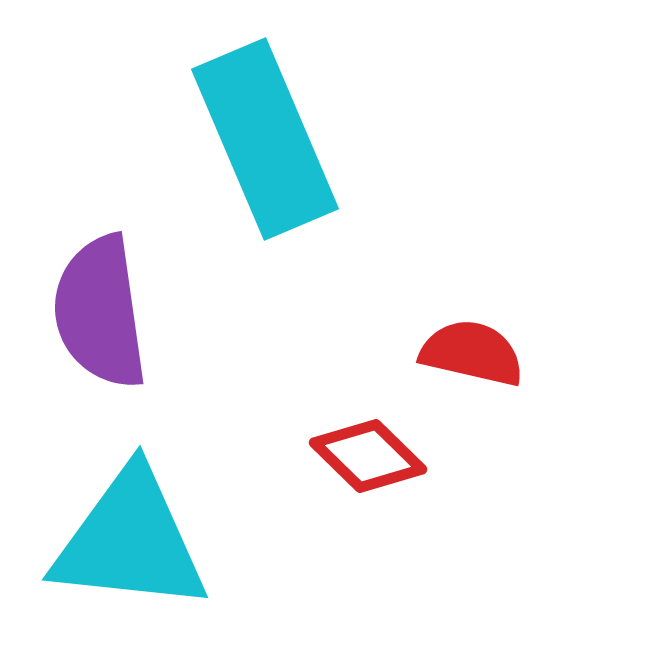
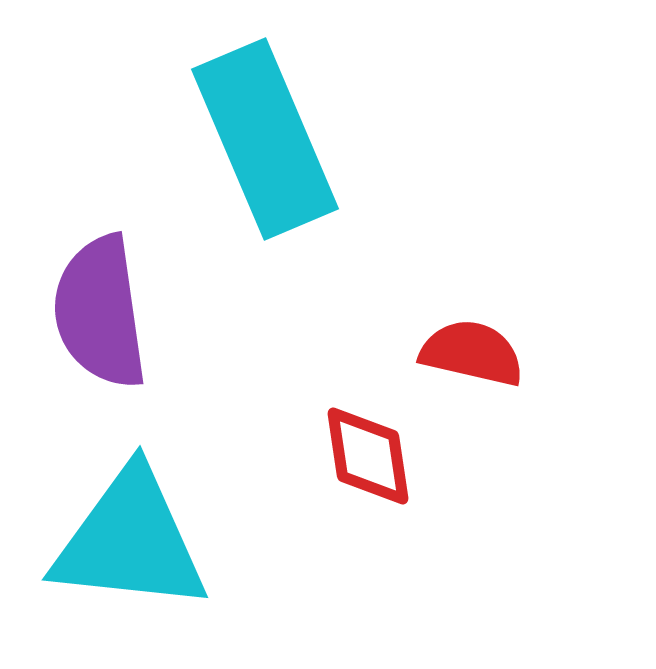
red diamond: rotated 37 degrees clockwise
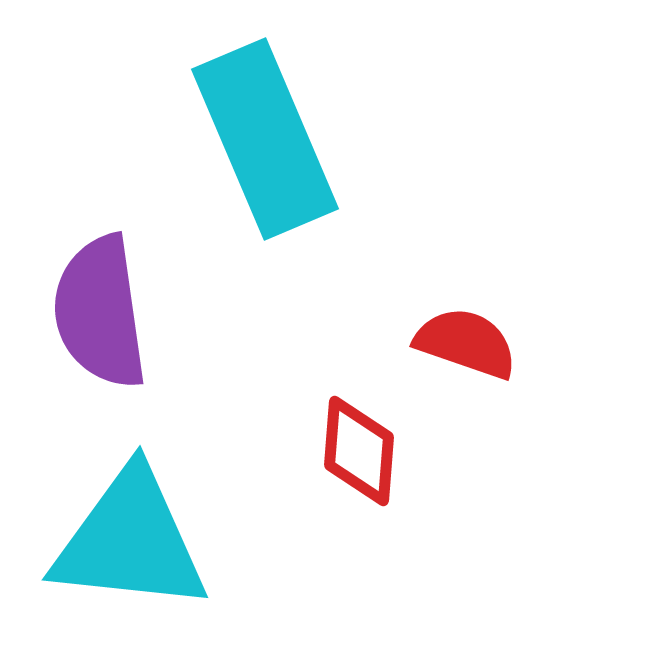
red semicircle: moved 6 px left, 10 px up; rotated 6 degrees clockwise
red diamond: moved 9 px left, 5 px up; rotated 13 degrees clockwise
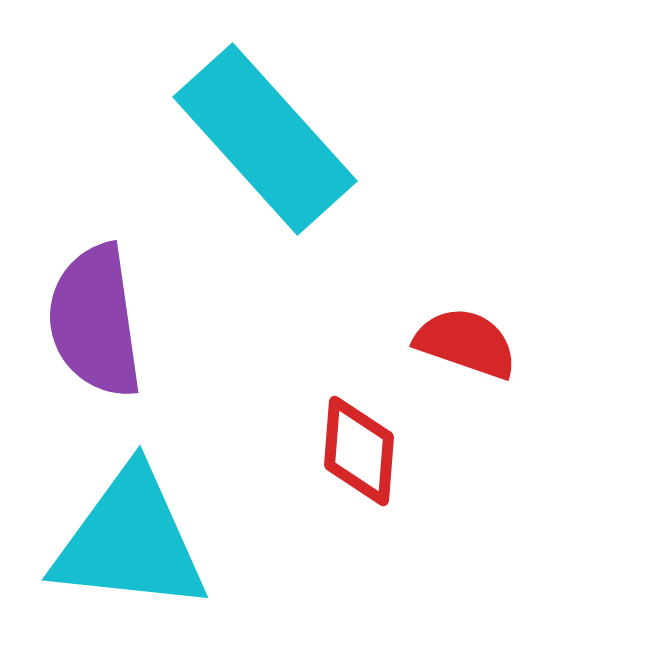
cyan rectangle: rotated 19 degrees counterclockwise
purple semicircle: moved 5 px left, 9 px down
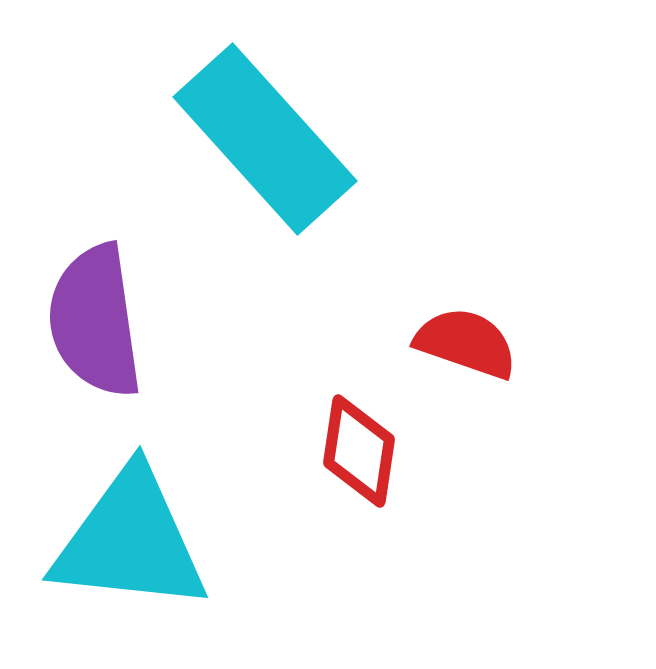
red diamond: rotated 4 degrees clockwise
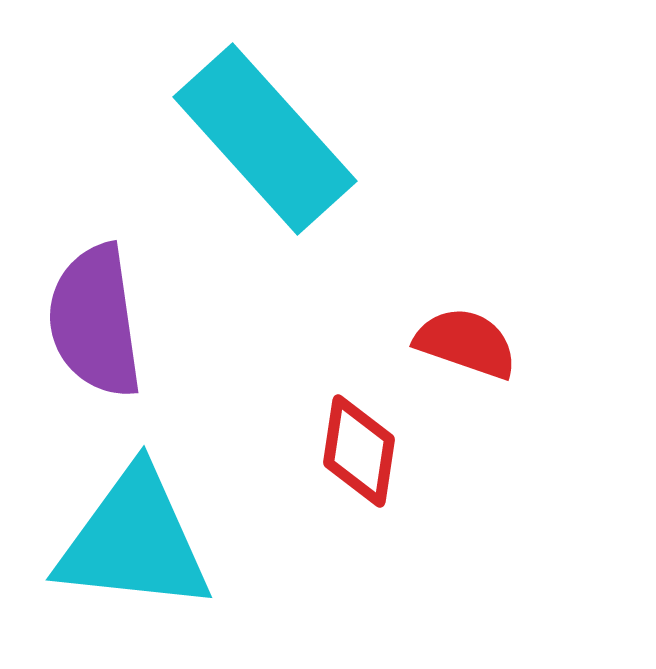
cyan triangle: moved 4 px right
